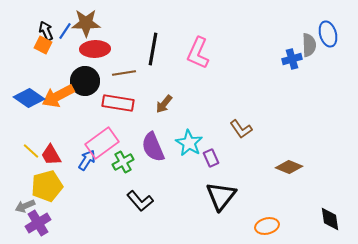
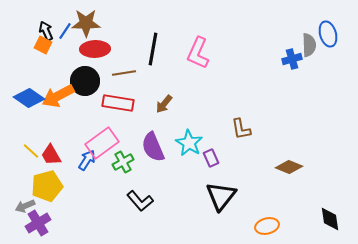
brown L-shape: rotated 25 degrees clockwise
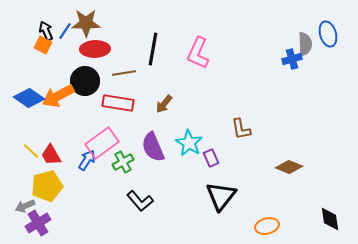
gray semicircle: moved 4 px left, 1 px up
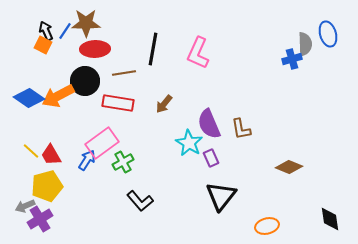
purple semicircle: moved 56 px right, 23 px up
purple cross: moved 2 px right, 4 px up
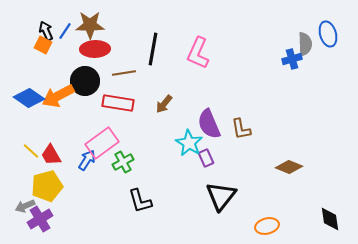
brown star: moved 4 px right, 2 px down
purple rectangle: moved 5 px left
black L-shape: rotated 24 degrees clockwise
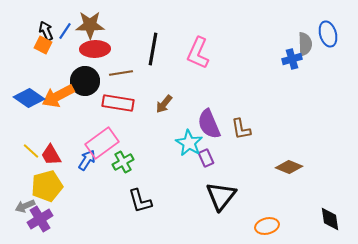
brown line: moved 3 px left
